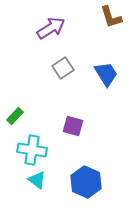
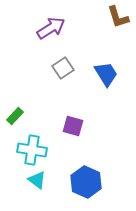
brown L-shape: moved 7 px right
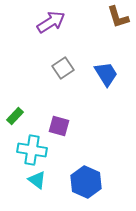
purple arrow: moved 6 px up
purple square: moved 14 px left
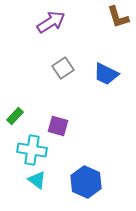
blue trapezoid: rotated 148 degrees clockwise
purple square: moved 1 px left
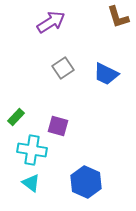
green rectangle: moved 1 px right, 1 px down
cyan triangle: moved 6 px left, 3 px down
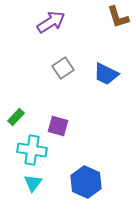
cyan triangle: moved 2 px right; rotated 30 degrees clockwise
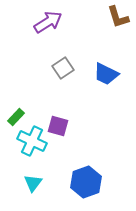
purple arrow: moved 3 px left
cyan cross: moved 9 px up; rotated 16 degrees clockwise
blue hexagon: rotated 16 degrees clockwise
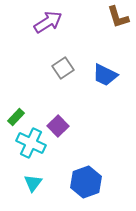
blue trapezoid: moved 1 px left, 1 px down
purple square: rotated 30 degrees clockwise
cyan cross: moved 1 px left, 2 px down
